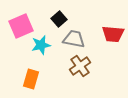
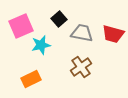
red trapezoid: rotated 10 degrees clockwise
gray trapezoid: moved 8 px right, 6 px up
brown cross: moved 1 px right, 1 px down
orange rectangle: rotated 48 degrees clockwise
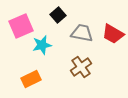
black square: moved 1 px left, 4 px up
red trapezoid: rotated 15 degrees clockwise
cyan star: moved 1 px right
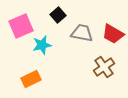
brown cross: moved 23 px right
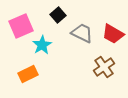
gray trapezoid: rotated 15 degrees clockwise
cyan star: rotated 18 degrees counterclockwise
orange rectangle: moved 3 px left, 5 px up
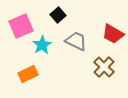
gray trapezoid: moved 6 px left, 8 px down
brown cross: rotated 10 degrees counterclockwise
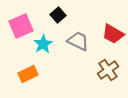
gray trapezoid: moved 2 px right
cyan star: moved 1 px right, 1 px up
brown cross: moved 4 px right, 3 px down; rotated 10 degrees clockwise
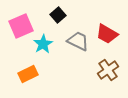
red trapezoid: moved 6 px left
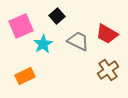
black square: moved 1 px left, 1 px down
orange rectangle: moved 3 px left, 2 px down
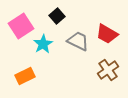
pink square: rotated 10 degrees counterclockwise
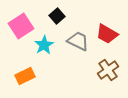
cyan star: moved 1 px right, 1 px down
